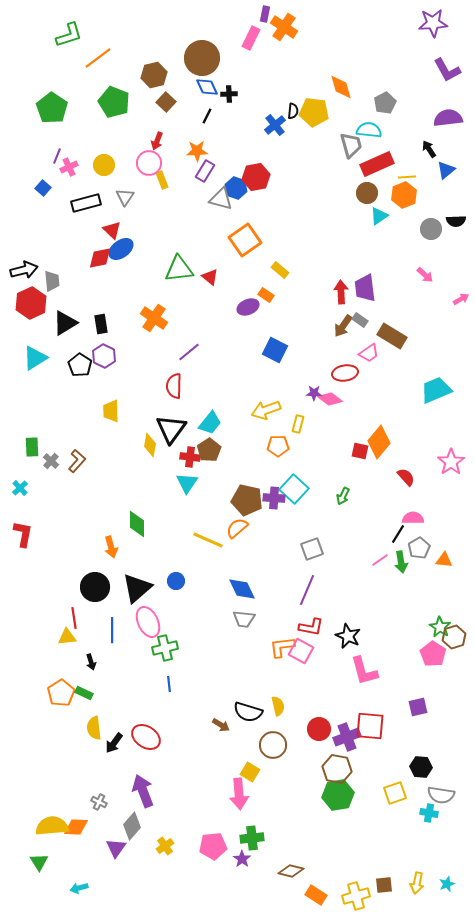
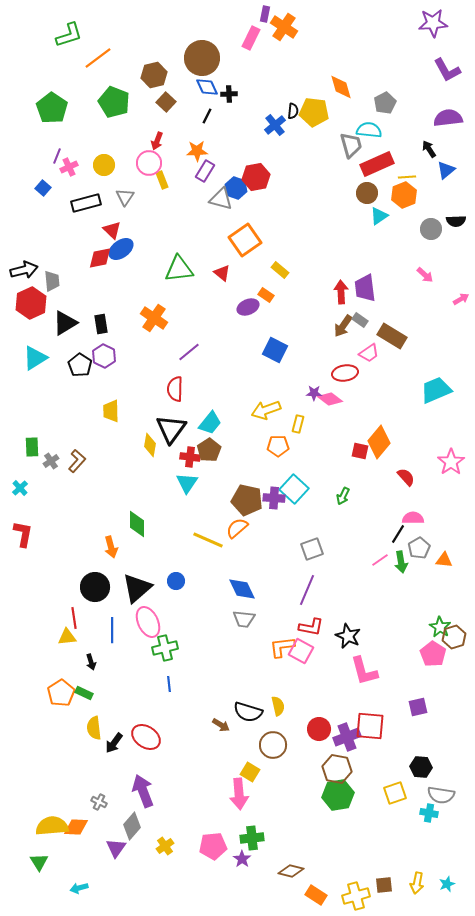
red triangle at (210, 277): moved 12 px right, 4 px up
red semicircle at (174, 386): moved 1 px right, 3 px down
gray cross at (51, 461): rotated 14 degrees clockwise
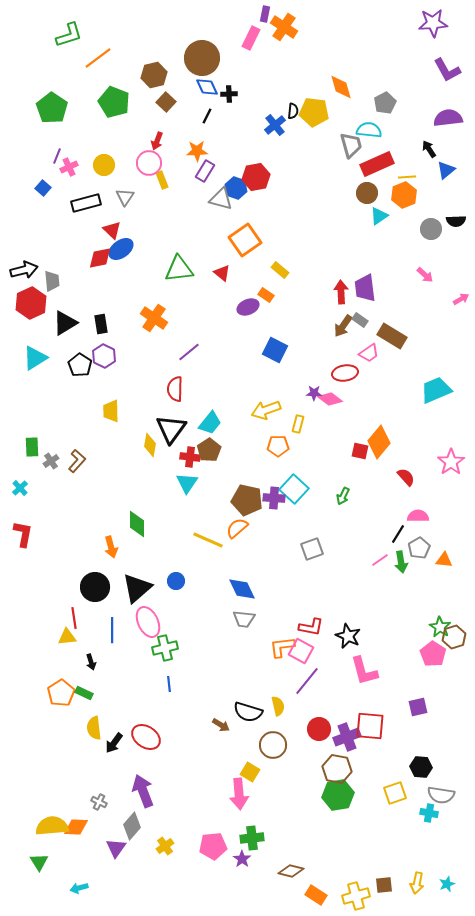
pink semicircle at (413, 518): moved 5 px right, 2 px up
purple line at (307, 590): moved 91 px down; rotated 16 degrees clockwise
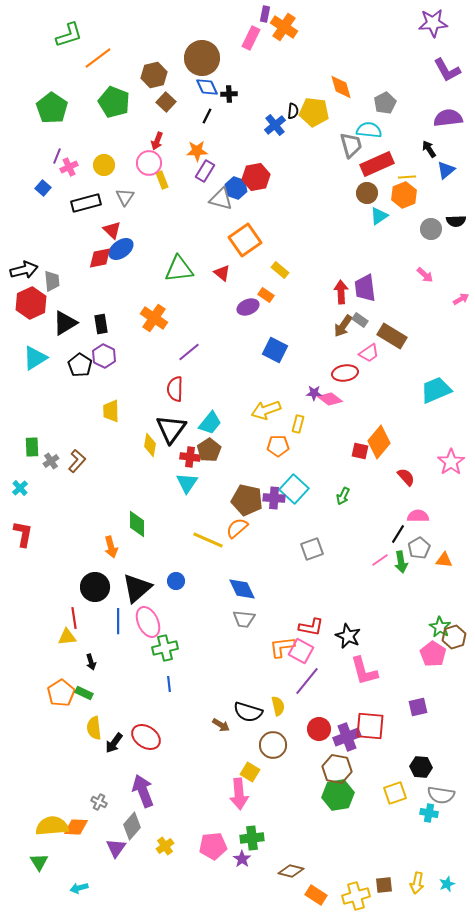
blue line at (112, 630): moved 6 px right, 9 px up
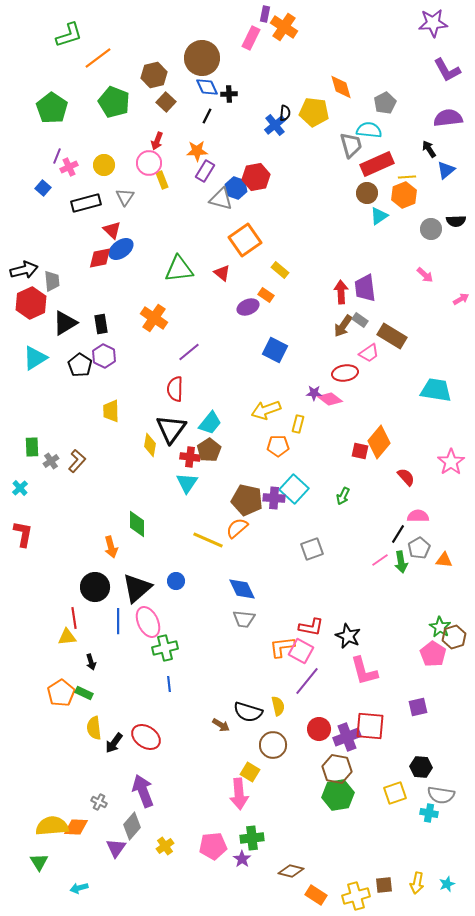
black semicircle at (293, 111): moved 8 px left, 2 px down
cyan trapezoid at (436, 390): rotated 32 degrees clockwise
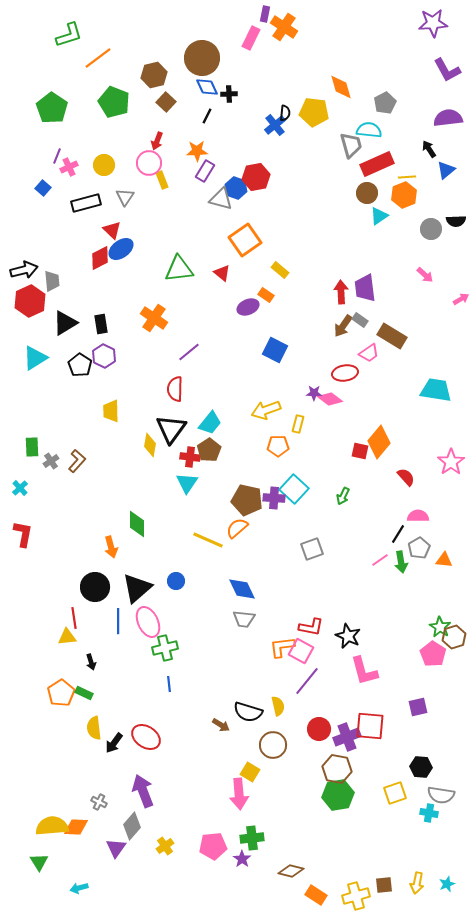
red diamond at (100, 258): rotated 15 degrees counterclockwise
red hexagon at (31, 303): moved 1 px left, 2 px up
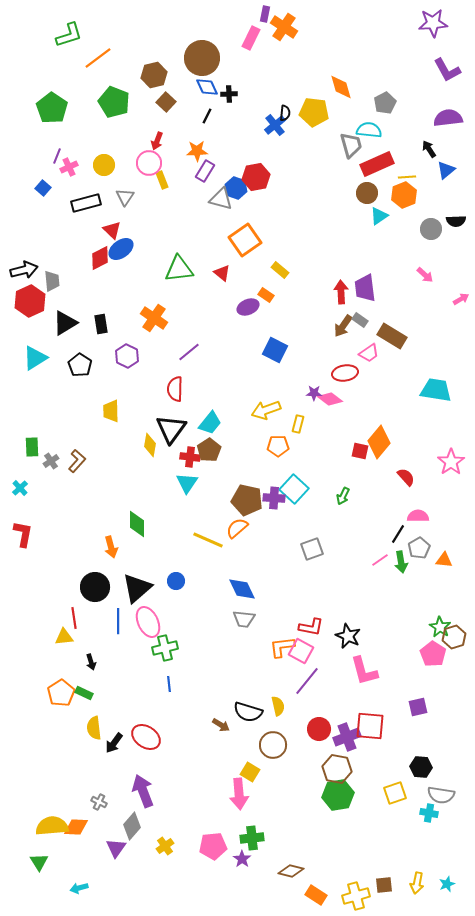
purple hexagon at (104, 356): moved 23 px right
yellow triangle at (67, 637): moved 3 px left
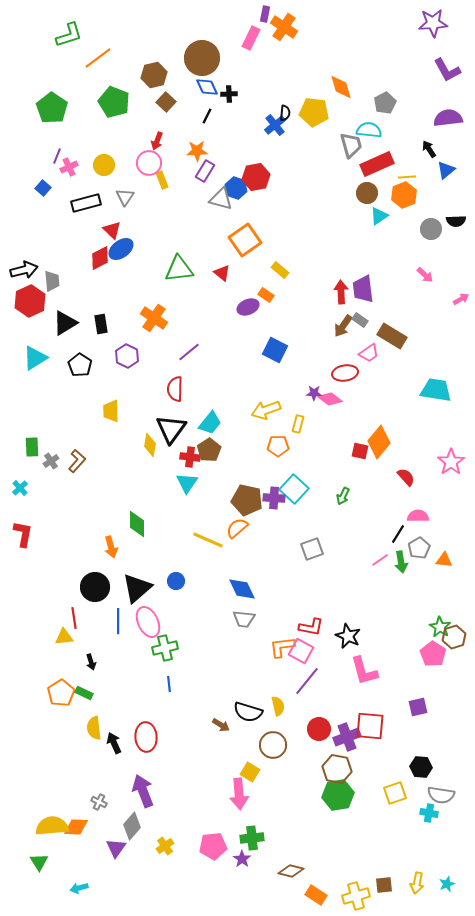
purple trapezoid at (365, 288): moved 2 px left, 1 px down
red ellipse at (146, 737): rotated 52 degrees clockwise
black arrow at (114, 743): rotated 120 degrees clockwise
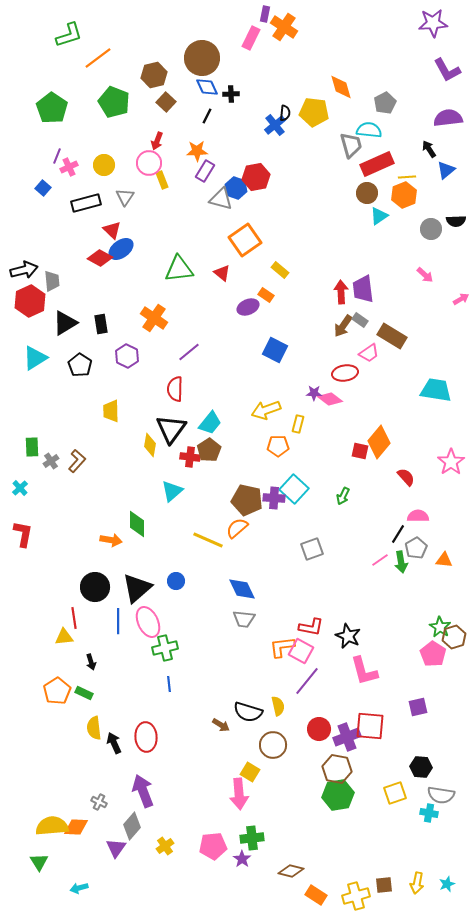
black cross at (229, 94): moved 2 px right
red diamond at (100, 258): rotated 55 degrees clockwise
cyan triangle at (187, 483): moved 15 px left, 8 px down; rotated 15 degrees clockwise
orange arrow at (111, 547): moved 7 px up; rotated 65 degrees counterclockwise
gray pentagon at (419, 548): moved 3 px left
orange pentagon at (61, 693): moved 4 px left, 2 px up
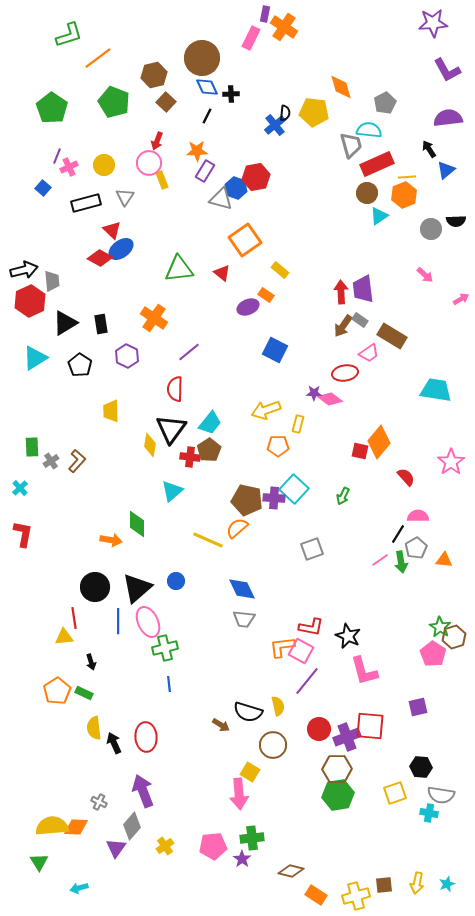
brown hexagon at (337, 769): rotated 12 degrees counterclockwise
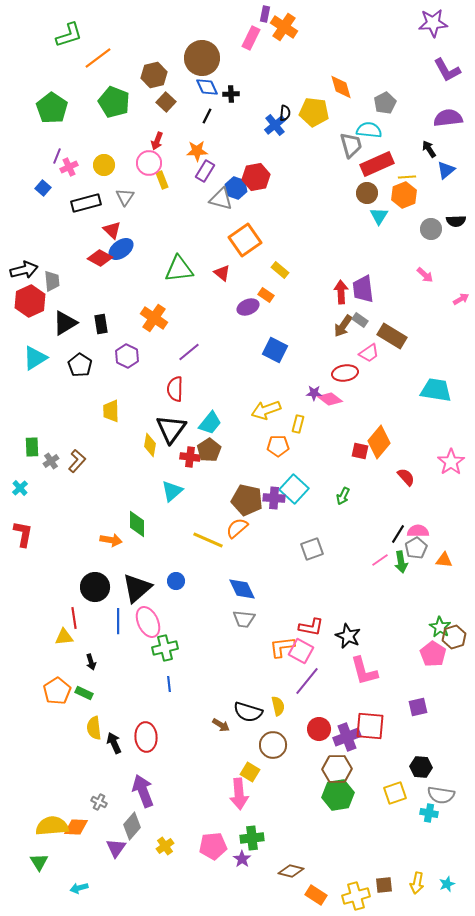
cyan triangle at (379, 216): rotated 24 degrees counterclockwise
pink semicircle at (418, 516): moved 15 px down
